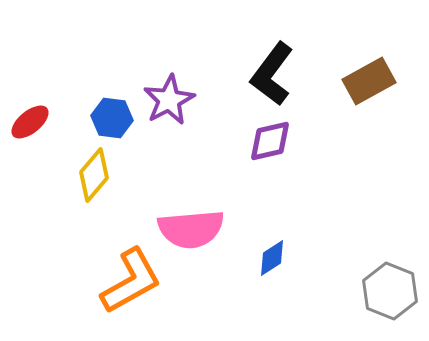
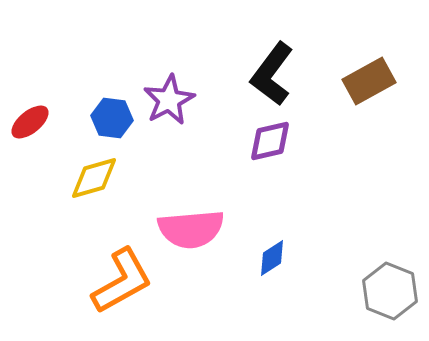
yellow diamond: moved 3 px down; rotated 34 degrees clockwise
orange L-shape: moved 9 px left
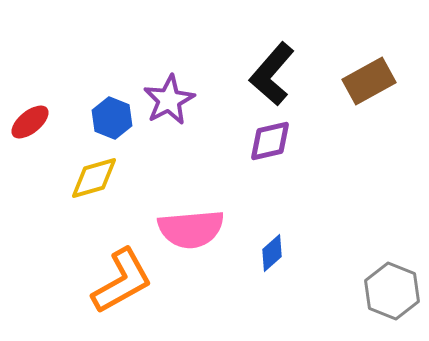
black L-shape: rotated 4 degrees clockwise
blue hexagon: rotated 15 degrees clockwise
blue diamond: moved 5 px up; rotated 9 degrees counterclockwise
gray hexagon: moved 2 px right
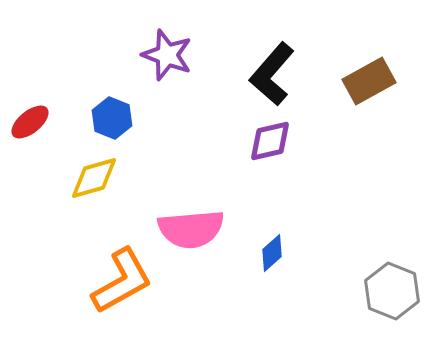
purple star: moved 2 px left, 45 px up; rotated 24 degrees counterclockwise
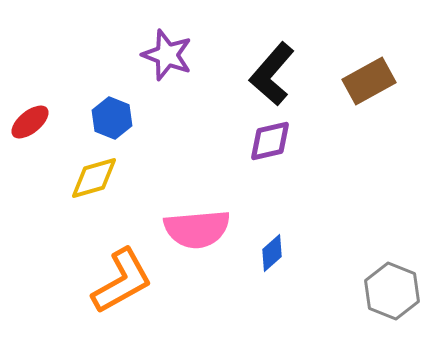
pink semicircle: moved 6 px right
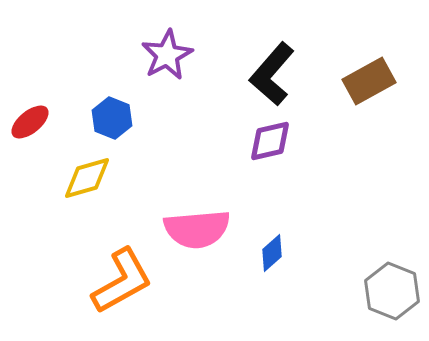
purple star: rotated 24 degrees clockwise
yellow diamond: moved 7 px left
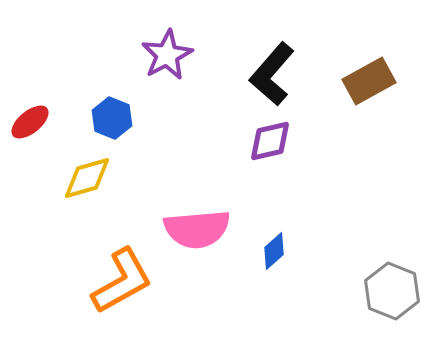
blue diamond: moved 2 px right, 2 px up
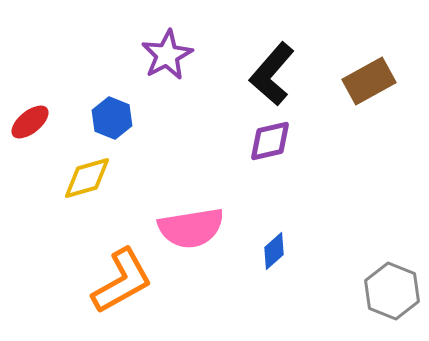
pink semicircle: moved 6 px left, 1 px up; rotated 4 degrees counterclockwise
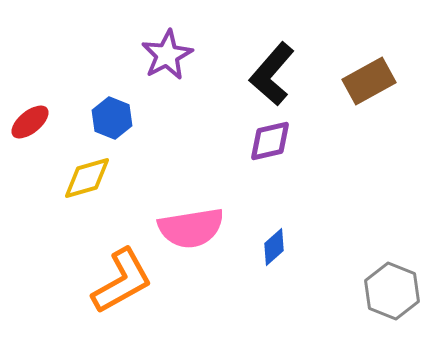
blue diamond: moved 4 px up
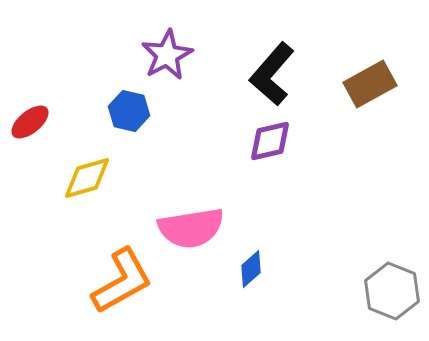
brown rectangle: moved 1 px right, 3 px down
blue hexagon: moved 17 px right, 7 px up; rotated 9 degrees counterclockwise
blue diamond: moved 23 px left, 22 px down
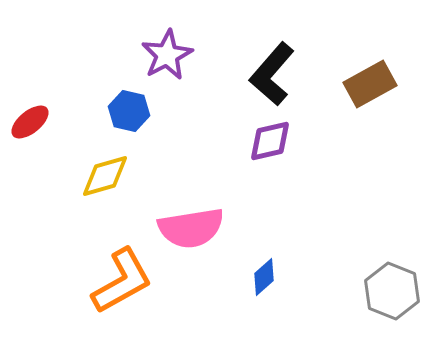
yellow diamond: moved 18 px right, 2 px up
blue diamond: moved 13 px right, 8 px down
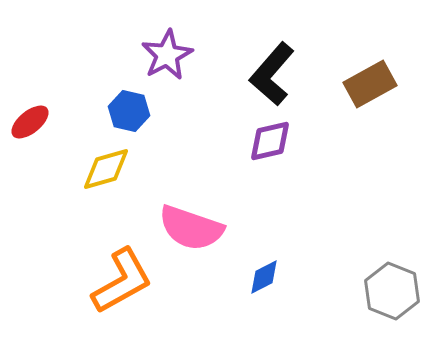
yellow diamond: moved 1 px right, 7 px up
pink semicircle: rotated 28 degrees clockwise
blue diamond: rotated 15 degrees clockwise
